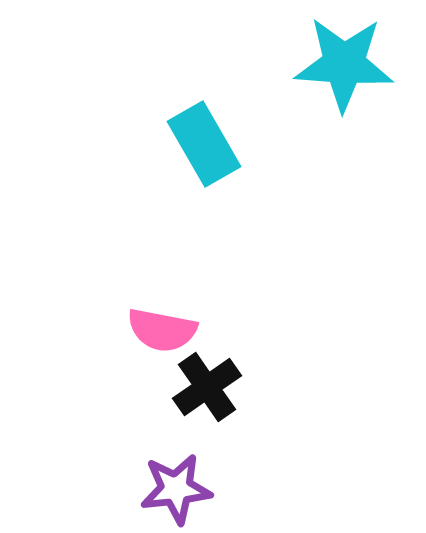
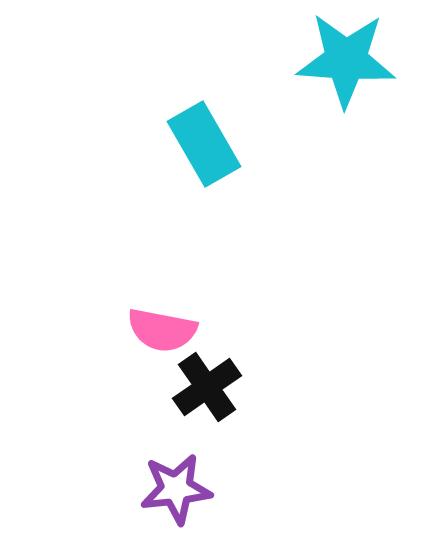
cyan star: moved 2 px right, 4 px up
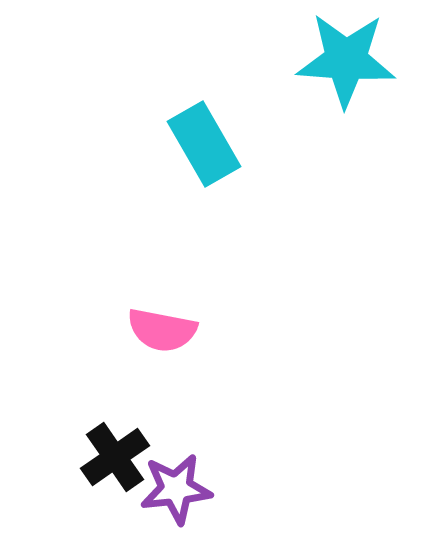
black cross: moved 92 px left, 70 px down
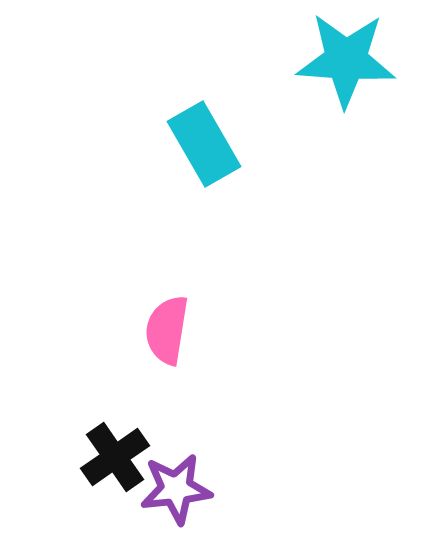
pink semicircle: moved 5 px right; rotated 88 degrees clockwise
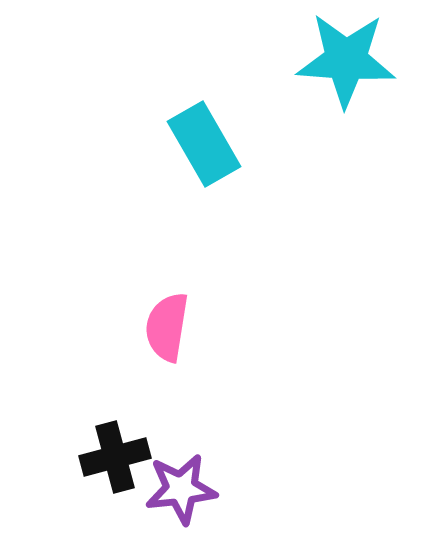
pink semicircle: moved 3 px up
black cross: rotated 20 degrees clockwise
purple star: moved 5 px right
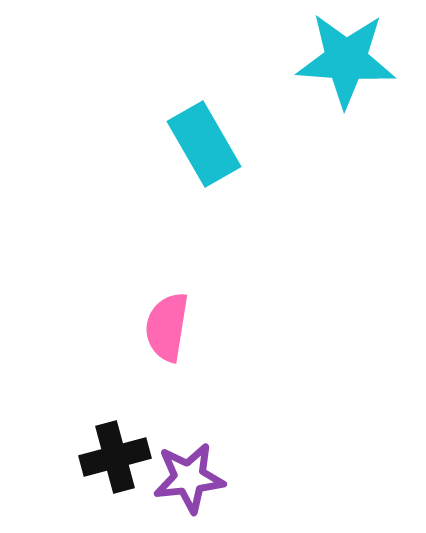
purple star: moved 8 px right, 11 px up
